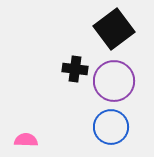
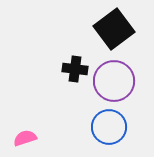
blue circle: moved 2 px left
pink semicircle: moved 1 px left, 2 px up; rotated 20 degrees counterclockwise
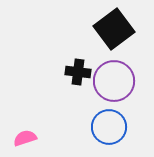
black cross: moved 3 px right, 3 px down
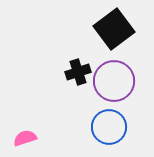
black cross: rotated 25 degrees counterclockwise
